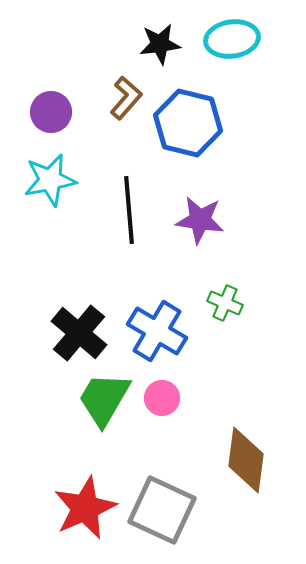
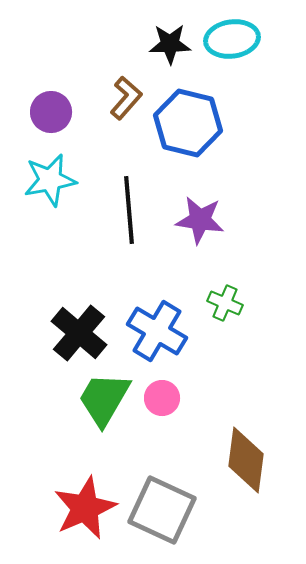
black star: moved 10 px right; rotated 6 degrees clockwise
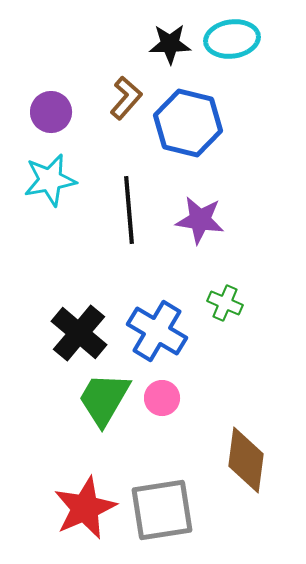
gray square: rotated 34 degrees counterclockwise
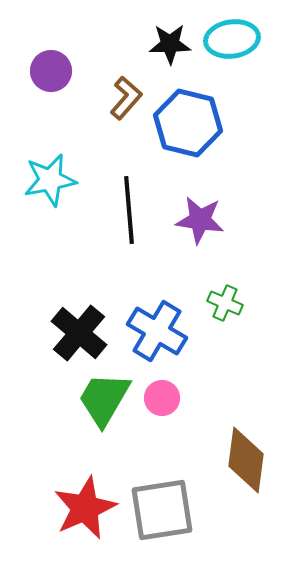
purple circle: moved 41 px up
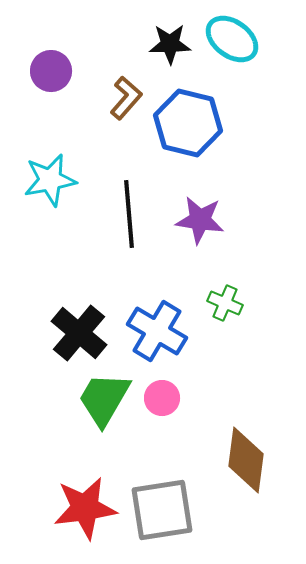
cyan ellipse: rotated 44 degrees clockwise
black line: moved 4 px down
red star: rotated 16 degrees clockwise
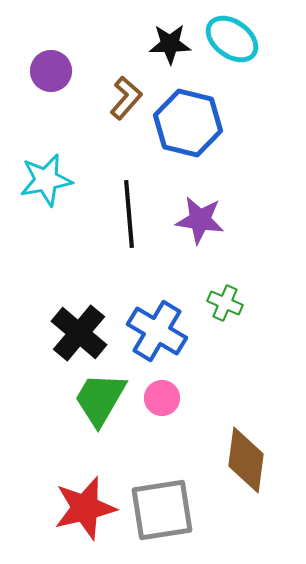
cyan star: moved 4 px left
green trapezoid: moved 4 px left
red star: rotated 6 degrees counterclockwise
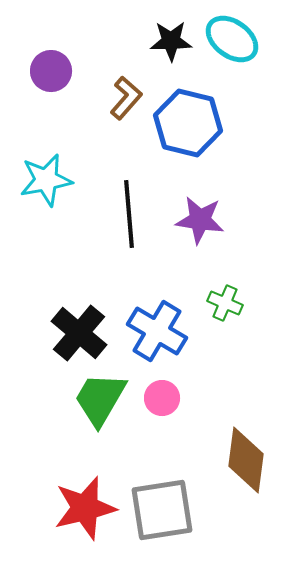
black star: moved 1 px right, 3 px up
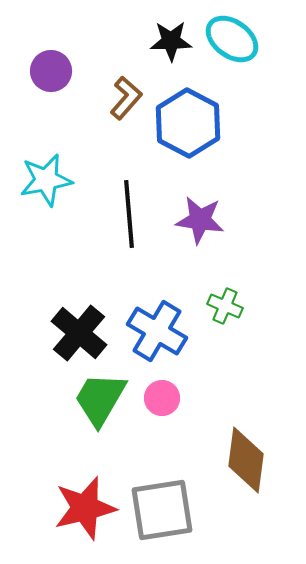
blue hexagon: rotated 14 degrees clockwise
green cross: moved 3 px down
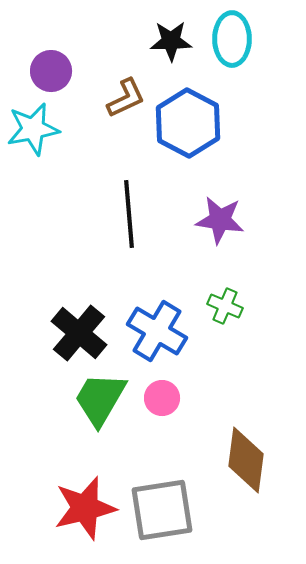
cyan ellipse: rotated 54 degrees clockwise
brown L-shape: rotated 24 degrees clockwise
cyan star: moved 13 px left, 51 px up
purple star: moved 20 px right
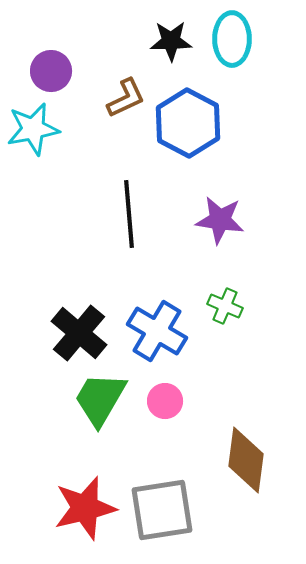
pink circle: moved 3 px right, 3 px down
